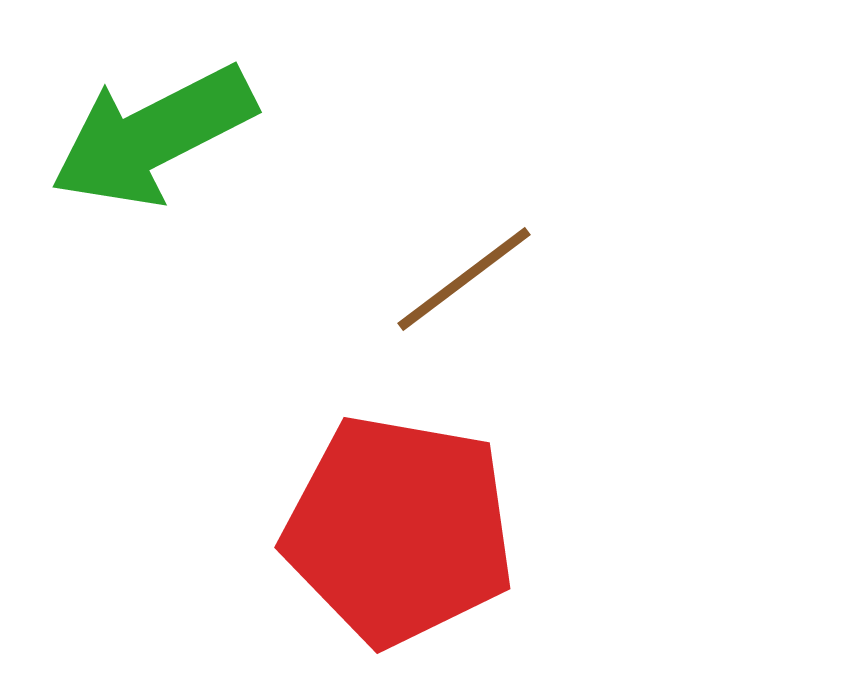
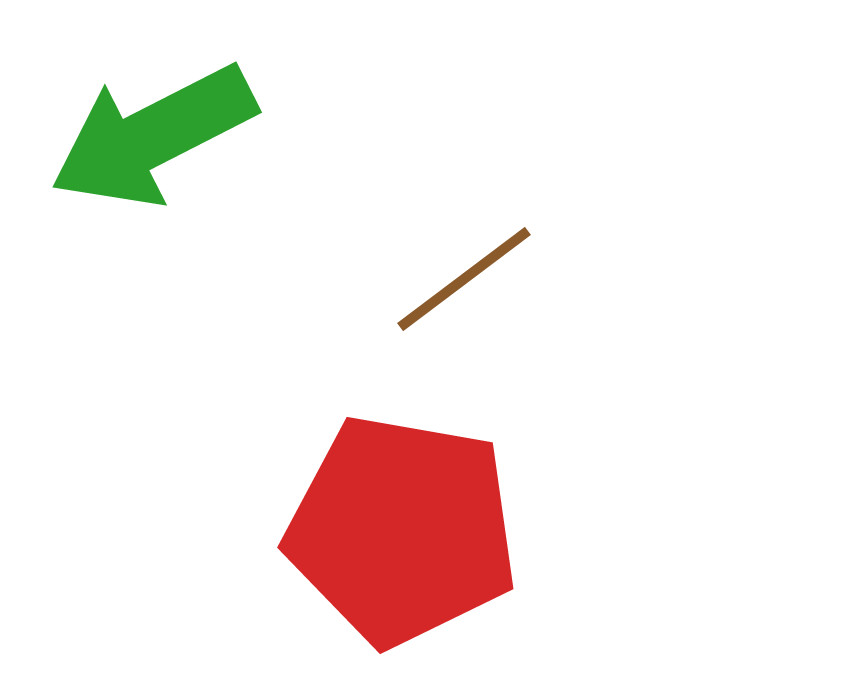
red pentagon: moved 3 px right
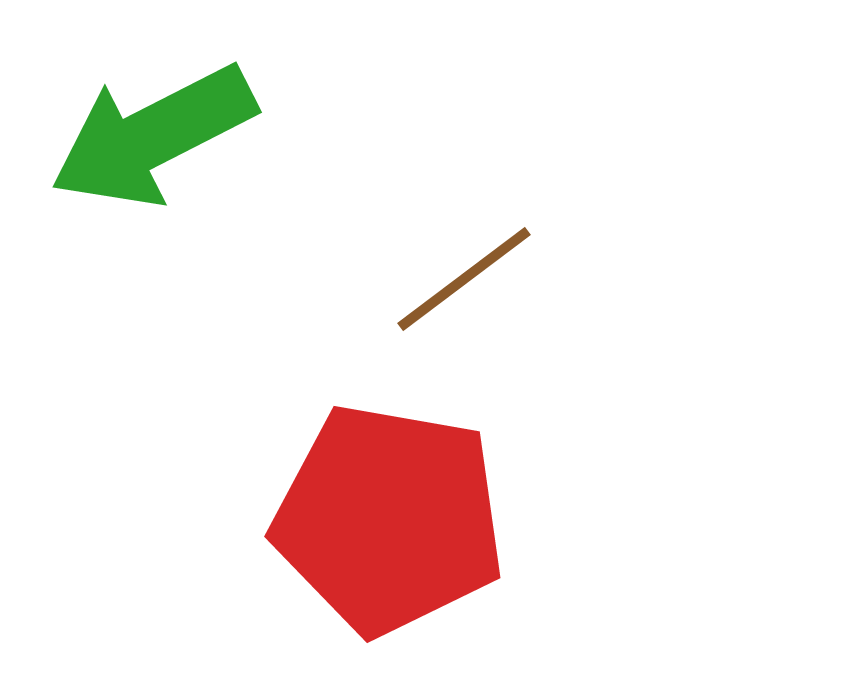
red pentagon: moved 13 px left, 11 px up
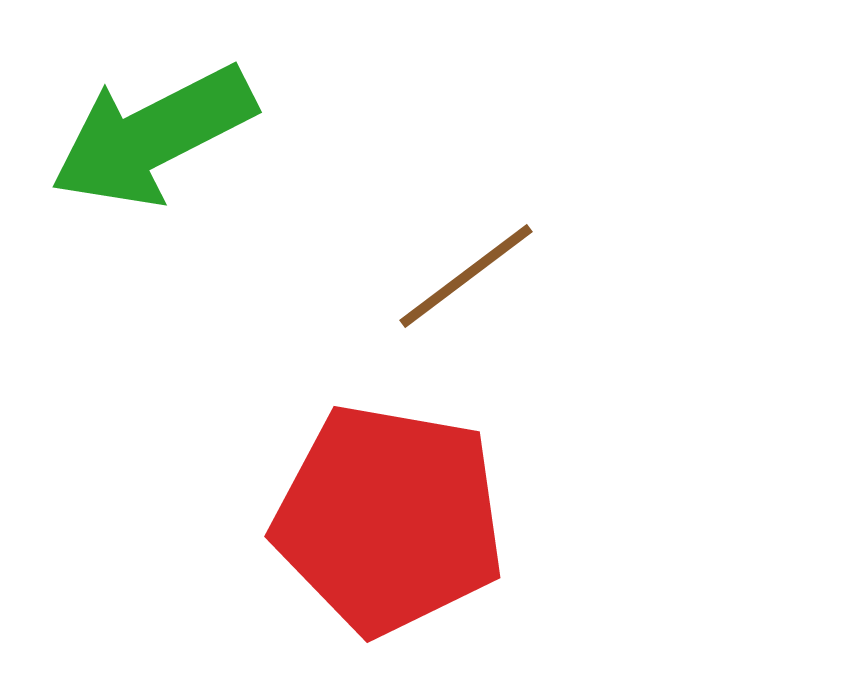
brown line: moved 2 px right, 3 px up
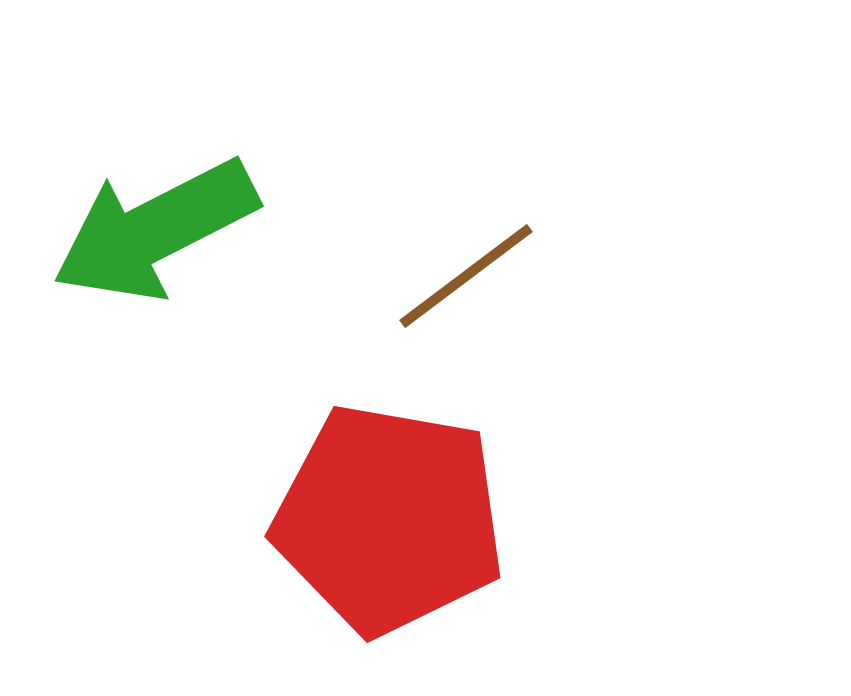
green arrow: moved 2 px right, 94 px down
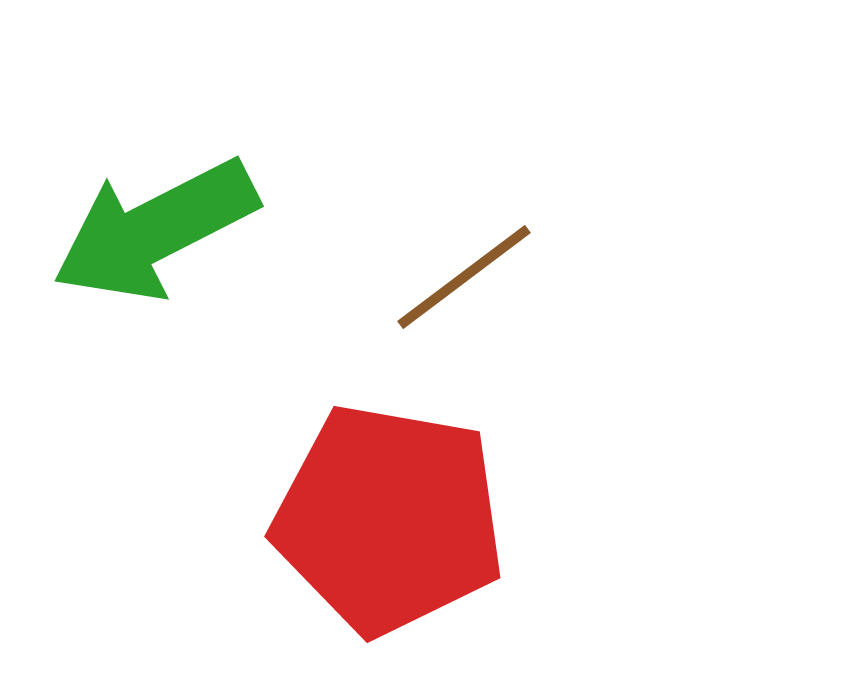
brown line: moved 2 px left, 1 px down
